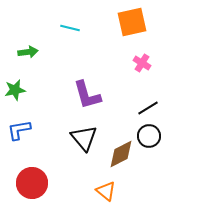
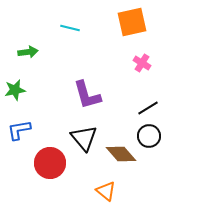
brown diamond: rotated 76 degrees clockwise
red circle: moved 18 px right, 20 px up
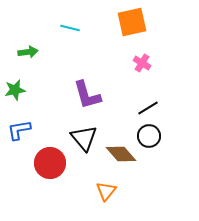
orange triangle: rotated 30 degrees clockwise
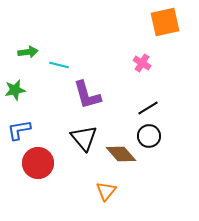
orange square: moved 33 px right
cyan line: moved 11 px left, 37 px down
red circle: moved 12 px left
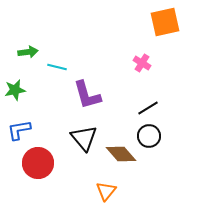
cyan line: moved 2 px left, 2 px down
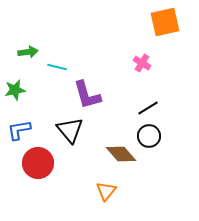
black triangle: moved 14 px left, 8 px up
